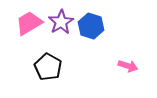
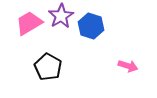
purple star: moved 6 px up
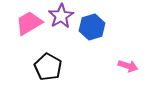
blue hexagon: moved 1 px right, 1 px down; rotated 25 degrees clockwise
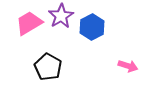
blue hexagon: rotated 10 degrees counterclockwise
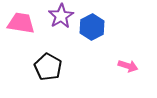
pink trapezoid: moved 8 px left; rotated 40 degrees clockwise
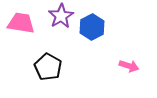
pink arrow: moved 1 px right
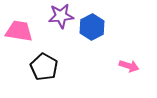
purple star: rotated 25 degrees clockwise
pink trapezoid: moved 2 px left, 8 px down
black pentagon: moved 4 px left
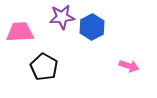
purple star: moved 1 px right, 1 px down
pink trapezoid: moved 1 px right, 1 px down; rotated 12 degrees counterclockwise
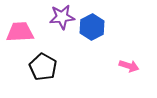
black pentagon: moved 1 px left
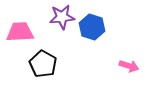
blue hexagon: rotated 15 degrees counterclockwise
black pentagon: moved 3 px up
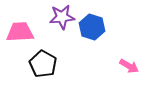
pink arrow: rotated 12 degrees clockwise
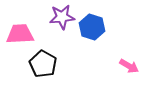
pink trapezoid: moved 2 px down
